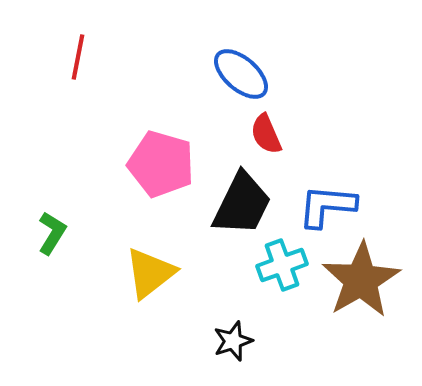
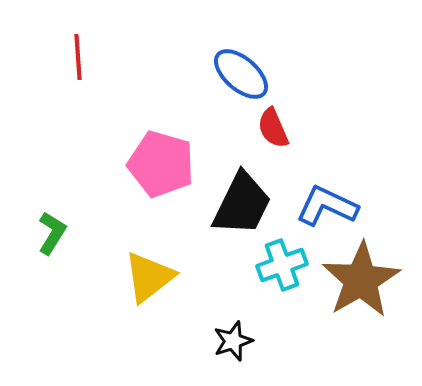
red line: rotated 15 degrees counterclockwise
red semicircle: moved 7 px right, 6 px up
blue L-shape: rotated 20 degrees clockwise
yellow triangle: moved 1 px left, 4 px down
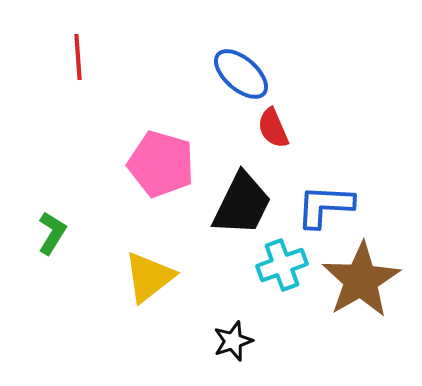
blue L-shape: moved 2 px left; rotated 22 degrees counterclockwise
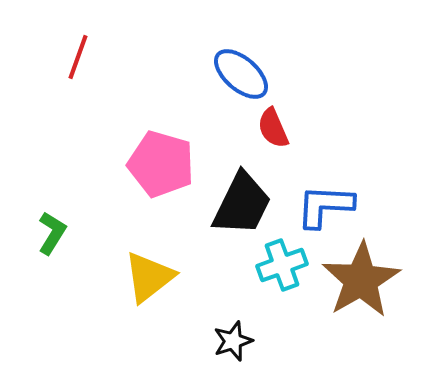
red line: rotated 24 degrees clockwise
